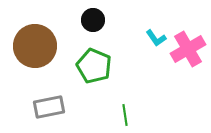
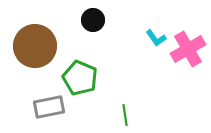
green pentagon: moved 14 px left, 12 px down
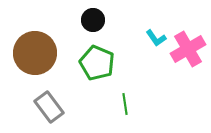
brown circle: moved 7 px down
green pentagon: moved 17 px right, 15 px up
gray rectangle: rotated 64 degrees clockwise
green line: moved 11 px up
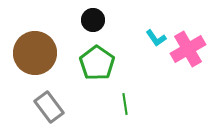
green pentagon: rotated 12 degrees clockwise
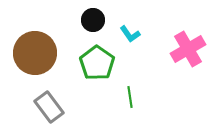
cyan L-shape: moved 26 px left, 4 px up
green line: moved 5 px right, 7 px up
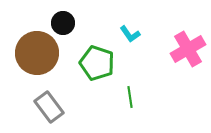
black circle: moved 30 px left, 3 px down
brown circle: moved 2 px right
green pentagon: rotated 16 degrees counterclockwise
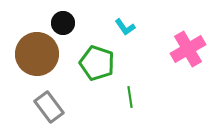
cyan L-shape: moved 5 px left, 7 px up
brown circle: moved 1 px down
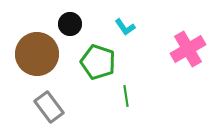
black circle: moved 7 px right, 1 px down
green pentagon: moved 1 px right, 1 px up
green line: moved 4 px left, 1 px up
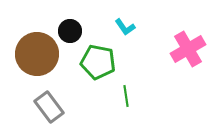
black circle: moved 7 px down
green pentagon: rotated 8 degrees counterclockwise
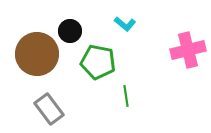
cyan L-shape: moved 3 px up; rotated 15 degrees counterclockwise
pink cross: moved 1 px down; rotated 16 degrees clockwise
gray rectangle: moved 2 px down
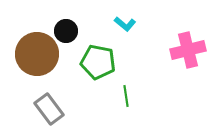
black circle: moved 4 px left
